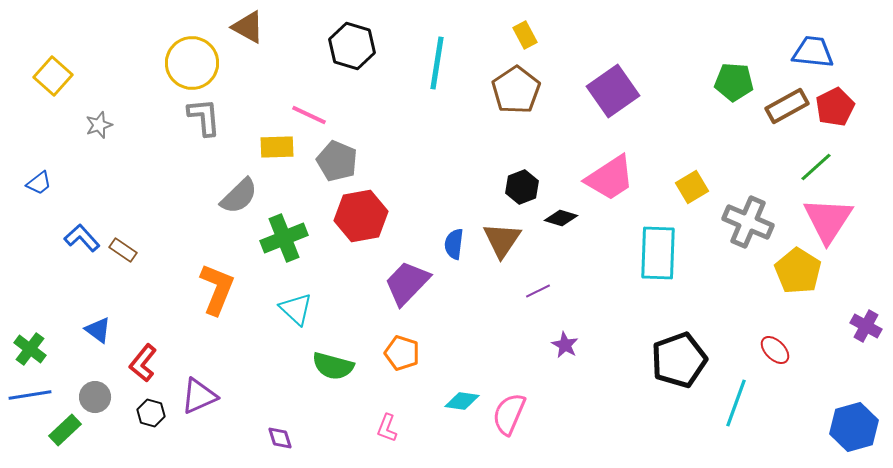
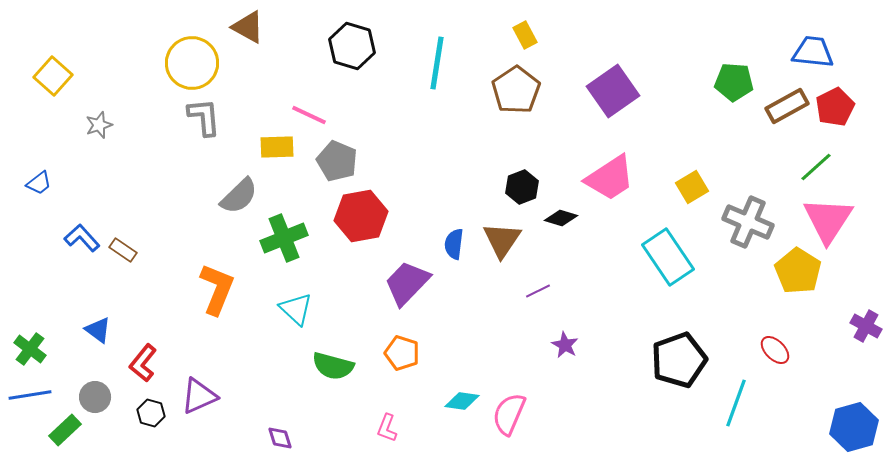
cyan rectangle at (658, 253): moved 10 px right, 4 px down; rotated 36 degrees counterclockwise
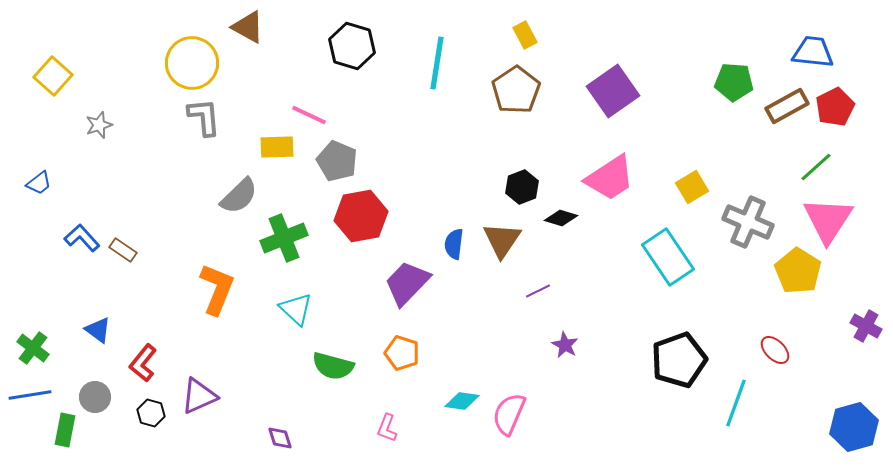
green cross at (30, 349): moved 3 px right, 1 px up
green rectangle at (65, 430): rotated 36 degrees counterclockwise
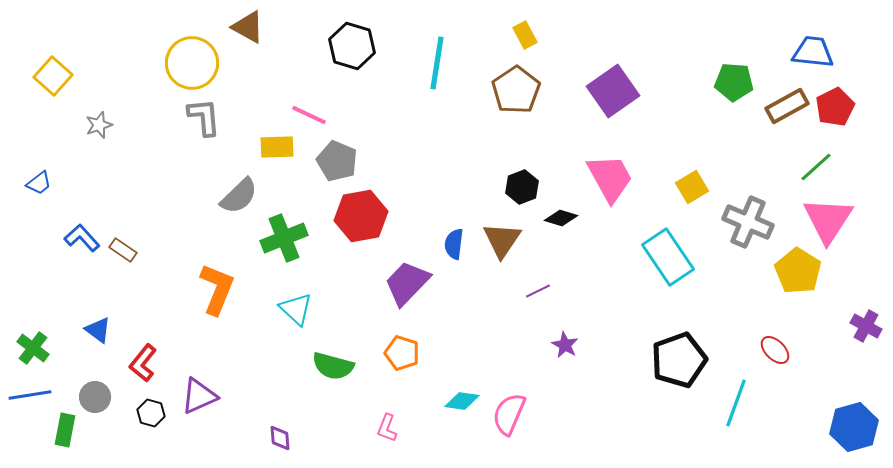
pink trapezoid at (610, 178): rotated 86 degrees counterclockwise
purple diamond at (280, 438): rotated 12 degrees clockwise
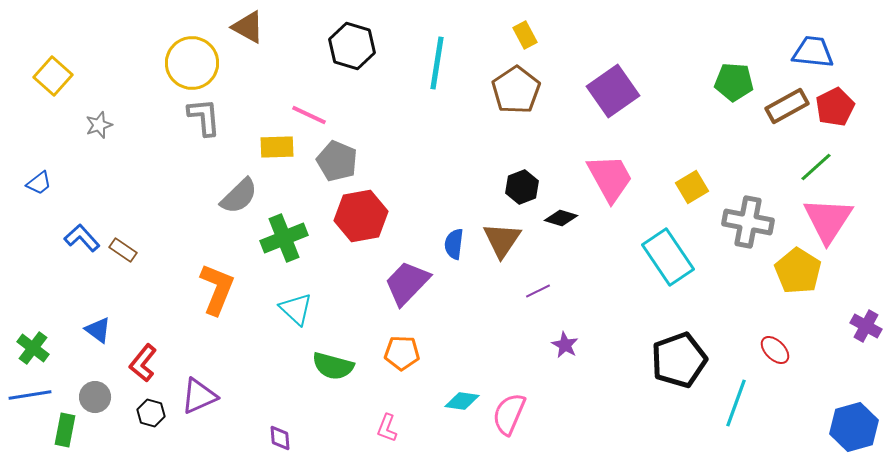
gray cross at (748, 222): rotated 12 degrees counterclockwise
orange pentagon at (402, 353): rotated 16 degrees counterclockwise
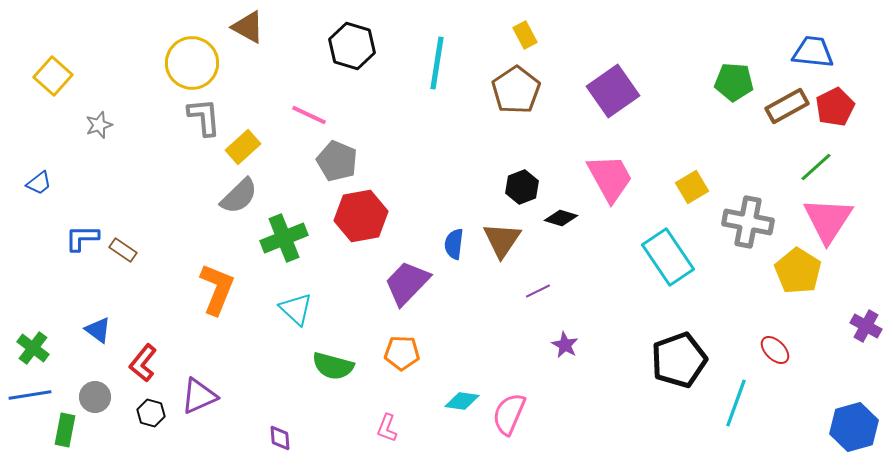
yellow rectangle at (277, 147): moved 34 px left; rotated 40 degrees counterclockwise
blue L-shape at (82, 238): rotated 48 degrees counterclockwise
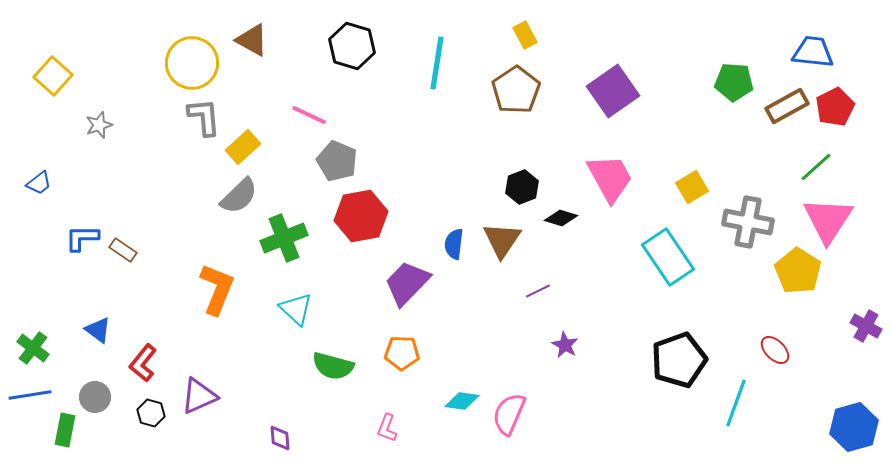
brown triangle at (248, 27): moved 4 px right, 13 px down
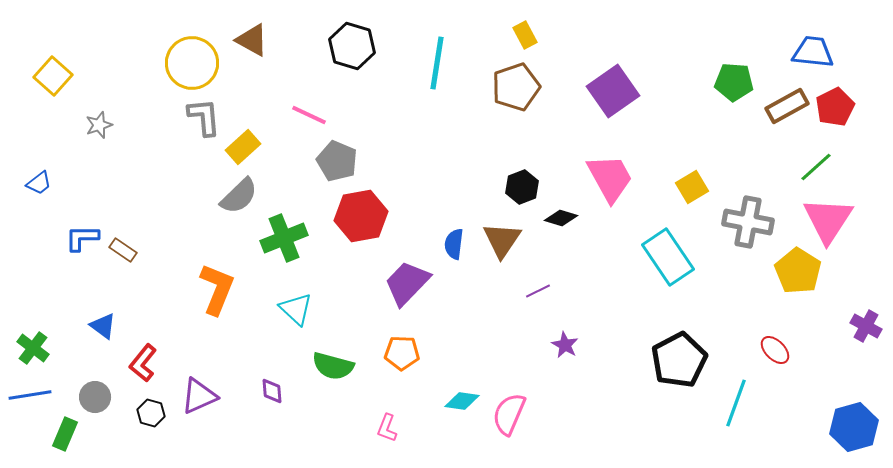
brown pentagon at (516, 90): moved 3 px up; rotated 15 degrees clockwise
blue triangle at (98, 330): moved 5 px right, 4 px up
black pentagon at (679, 360): rotated 8 degrees counterclockwise
green rectangle at (65, 430): moved 4 px down; rotated 12 degrees clockwise
purple diamond at (280, 438): moved 8 px left, 47 px up
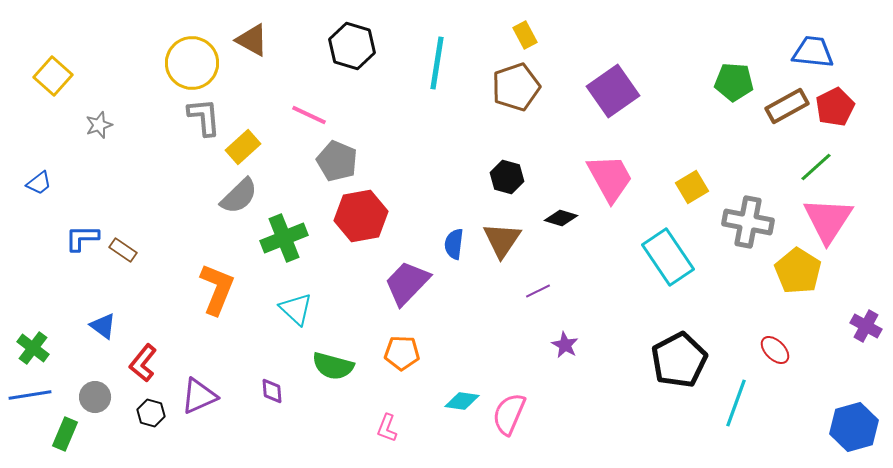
black hexagon at (522, 187): moved 15 px left, 10 px up; rotated 24 degrees counterclockwise
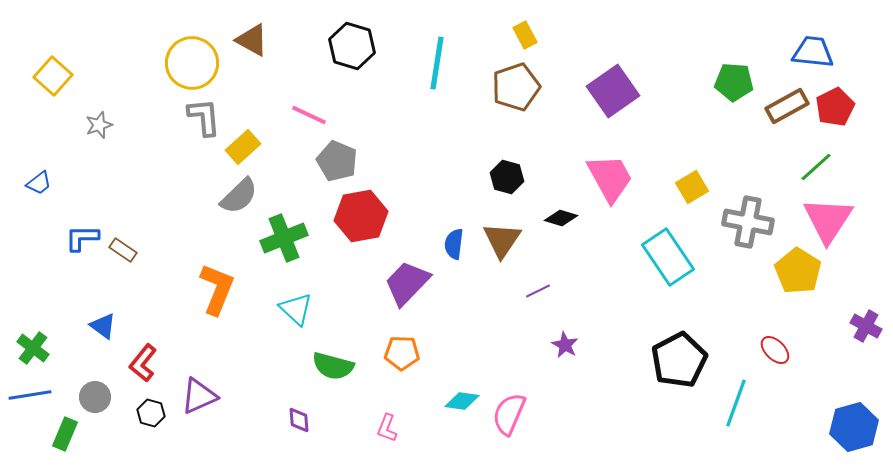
purple diamond at (272, 391): moved 27 px right, 29 px down
